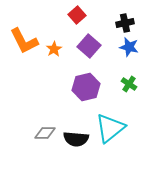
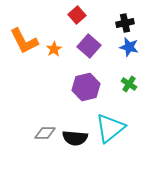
black semicircle: moved 1 px left, 1 px up
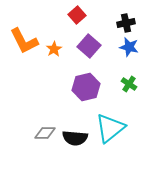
black cross: moved 1 px right
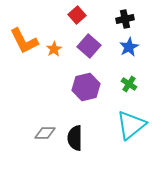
black cross: moved 1 px left, 4 px up
blue star: rotated 30 degrees clockwise
cyan triangle: moved 21 px right, 3 px up
black semicircle: rotated 85 degrees clockwise
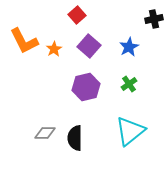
black cross: moved 29 px right
green cross: rotated 21 degrees clockwise
cyan triangle: moved 1 px left, 6 px down
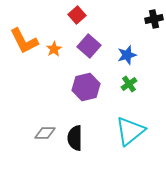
blue star: moved 2 px left, 8 px down; rotated 12 degrees clockwise
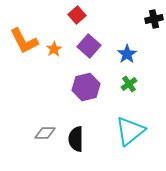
blue star: moved 1 px up; rotated 18 degrees counterclockwise
black semicircle: moved 1 px right, 1 px down
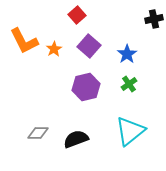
gray diamond: moved 7 px left
black semicircle: rotated 70 degrees clockwise
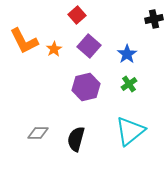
black semicircle: rotated 55 degrees counterclockwise
